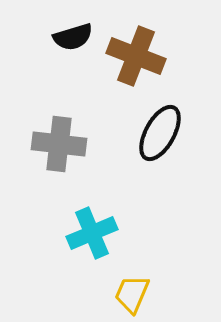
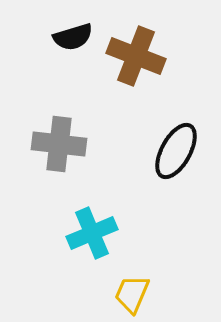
black ellipse: moved 16 px right, 18 px down
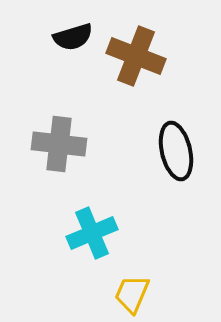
black ellipse: rotated 42 degrees counterclockwise
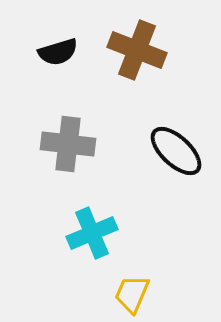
black semicircle: moved 15 px left, 15 px down
brown cross: moved 1 px right, 6 px up
gray cross: moved 9 px right
black ellipse: rotated 34 degrees counterclockwise
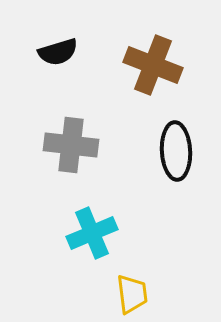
brown cross: moved 16 px right, 15 px down
gray cross: moved 3 px right, 1 px down
black ellipse: rotated 44 degrees clockwise
yellow trapezoid: rotated 150 degrees clockwise
